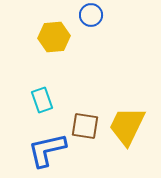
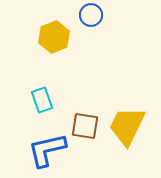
yellow hexagon: rotated 16 degrees counterclockwise
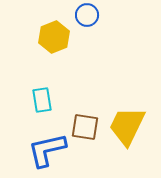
blue circle: moved 4 px left
cyan rectangle: rotated 10 degrees clockwise
brown square: moved 1 px down
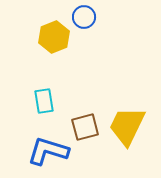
blue circle: moved 3 px left, 2 px down
cyan rectangle: moved 2 px right, 1 px down
brown square: rotated 24 degrees counterclockwise
blue L-shape: moved 1 px right, 1 px down; rotated 30 degrees clockwise
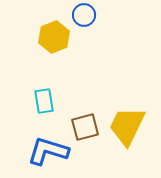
blue circle: moved 2 px up
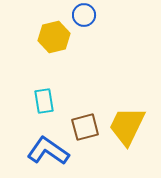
yellow hexagon: rotated 8 degrees clockwise
blue L-shape: rotated 18 degrees clockwise
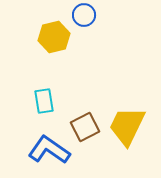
brown square: rotated 12 degrees counterclockwise
blue L-shape: moved 1 px right, 1 px up
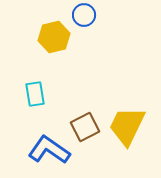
cyan rectangle: moved 9 px left, 7 px up
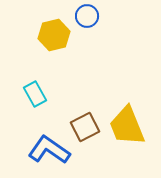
blue circle: moved 3 px right, 1 px down
yellow hexagon: moved 2 px up
cyan rectangle: rotated 20 degrees counterclockwise
yellow trapezoid: rotated 48 degrees counterclockwise
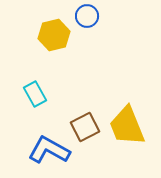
blue L-shape: rotated 6 degrees counterclockwise
